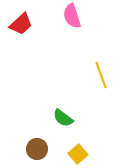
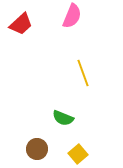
pink semicircle: rotated 140 degrees counterclockwise
yellow line: moved 18 px left, 2 px up
green semicircle: rotated 15 degrees counterclockwise
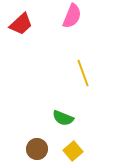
yellow square: moved 5 px left, 3 px up
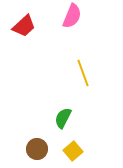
red trapezoid: moved 3 px right, 2 px down
green semicircle: rotated 95 degrees clockwise
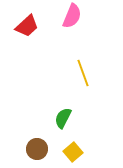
red trapezoid: moved 3 px right
yellow square: moved 1 px down
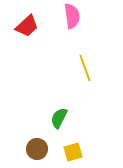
pink semicircle: rotated 30 degrees counterclockwise
yellow line: moved 2 px right, 5 px up
green semicircle: moved 4 px left
yellow square: rotated 24 degrees clockwise
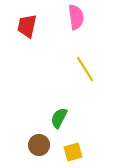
pink semicircle: moved 4 px right, 1 px down
red trapezoid: rotated 145 degrees clockwise
yellow line: moved 1 px down; rotated 12 degrees counterclockwise
brown circle: moved 2 px right, 4 px up
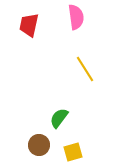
red trapezoid: moved 2 px right, 1 px up
green semicircle: rotated 10 degrees clockwise
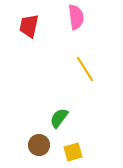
red trapezoid: moved 1 px down
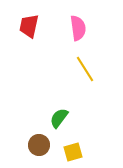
pink semicircle: moved 2 px right, 11 px down
